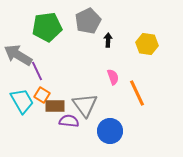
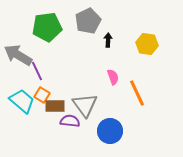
cyan trapezoid: rotated 20 degrees counterclockwise
purple semicircle: moved 1 px right
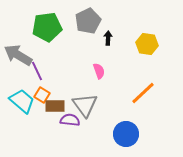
black arrow: moved 2 px up
pink semicircle: moved 14 px left, 6 px up
orange line: moved 6 px right; rotated 72 degrees clockwise
purple semicircle: moved 1 px up
blue circle: moved 16 px right, 3 px down
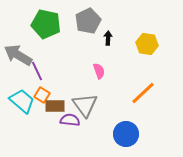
green pentagon: moved 1 px left, 3 px up; rotated 20 degrees clockwise
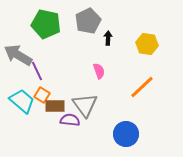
orange line: moved 1 px left, 6 px up
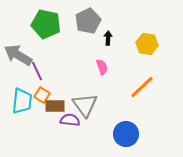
pink semicircle: moved 3 px right, 4 px up
cyan trapezoid: rotated 56 degrees clockwise
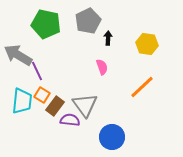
brown rectangle: rotated 54 degrees counterclockwise
blue circle: moved 14 px left, 3 px down
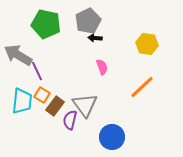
black arrow: moved 13 px left; rotated 88 degrees counterclockwise
purple semicircle: rotated 84 degrees counterclockwise
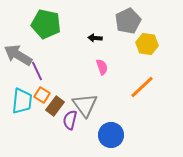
gray pentagon: moved 40 px right
blue circle: moved 1 px left, 2 px up
